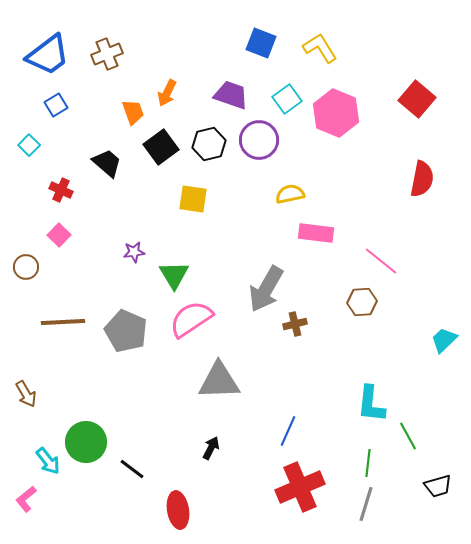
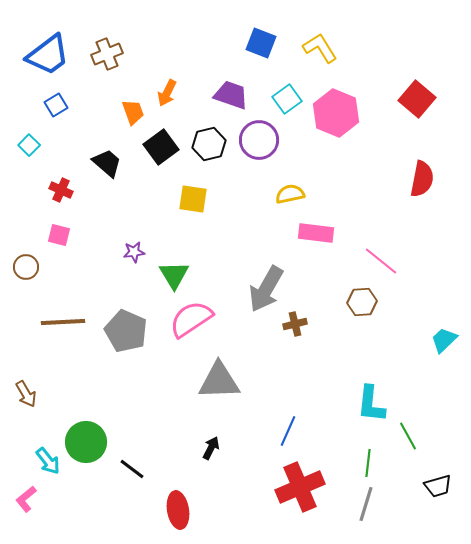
pink square at (59, 235): rotated 30 degrees counterclockwise
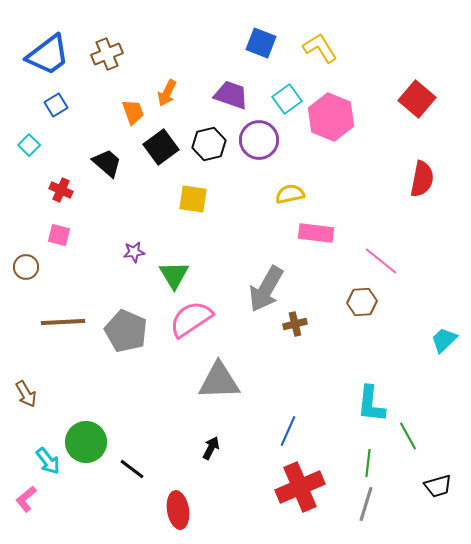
pink hexagon at (336, 113): moved 5 px left, 4 px down
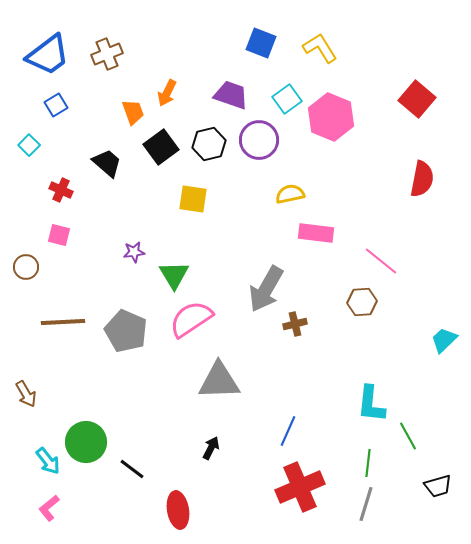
pink L-shape at (26, 499): moved 23 px right, 9 px down
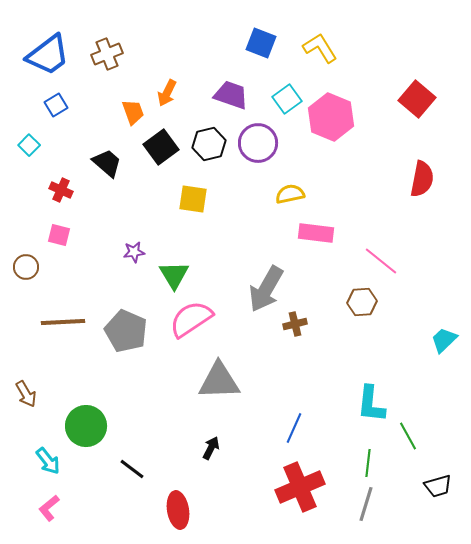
purple circle at (259, 140): moved 1 px left, 3 px down
blue line at (288, 431): moved 6 px right, 3 px up
green circle at (86, 442): moved 16 px up
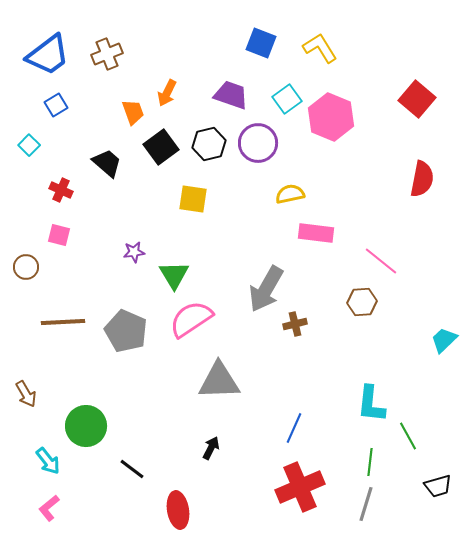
green line at (368, 463): moved 2 px right, 1 px up
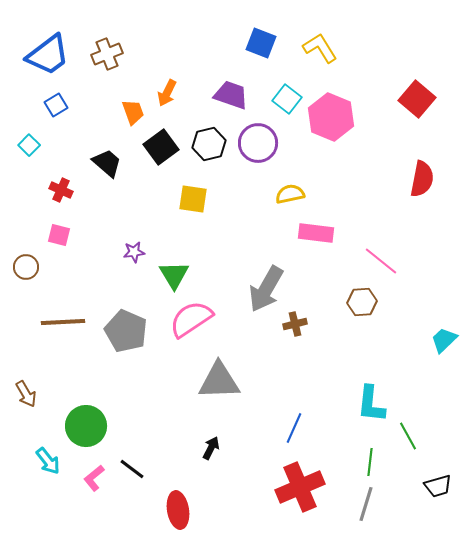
cyan square at (287, 99): rotated 16 degrees counterclockwise
pink L-shape at (49, 508): moved 45 px right, 30 px up
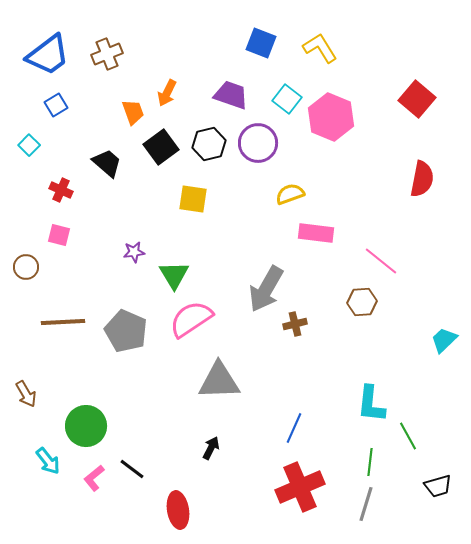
yellow semicircle at (290, 194): rotated 8 degrees counterclockwise
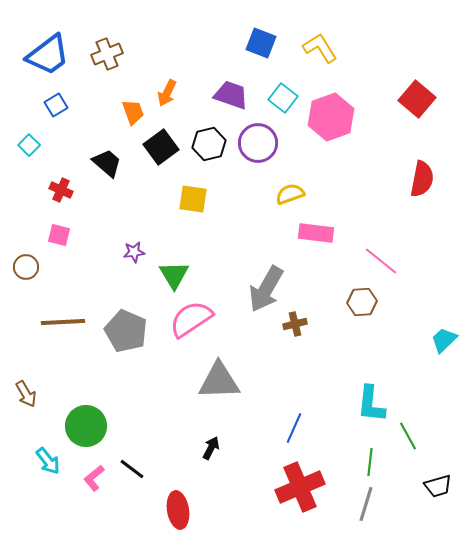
cyan square at (287, 99): moved 4 px left, 1 px up
pink hexagon at (331, 117): rotated 18 degrees clockwise
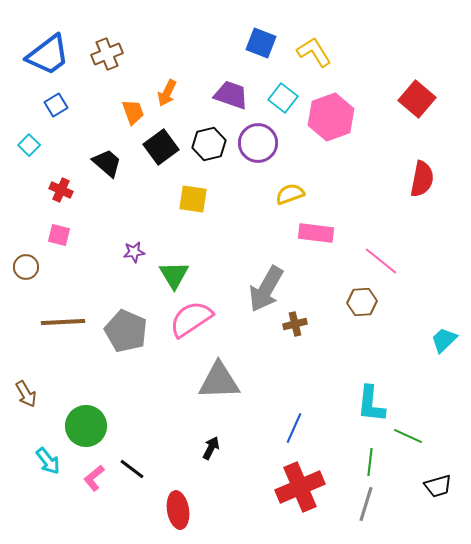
yellow L-shape at (320, 48): moved 6 px left, 4 px down
green line at (408, 436): rotated 36 degrees counterclockwise
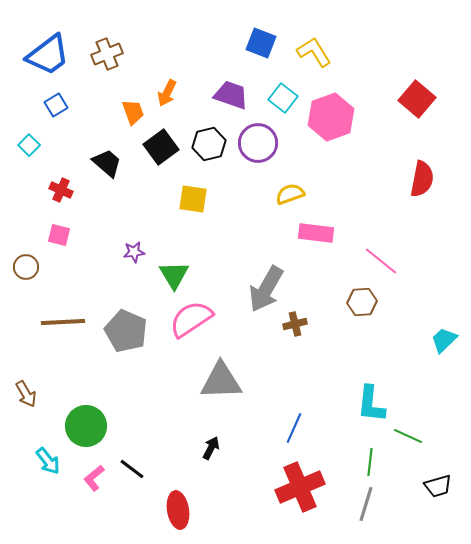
gray triangle at (219, 381): moved 2 px right
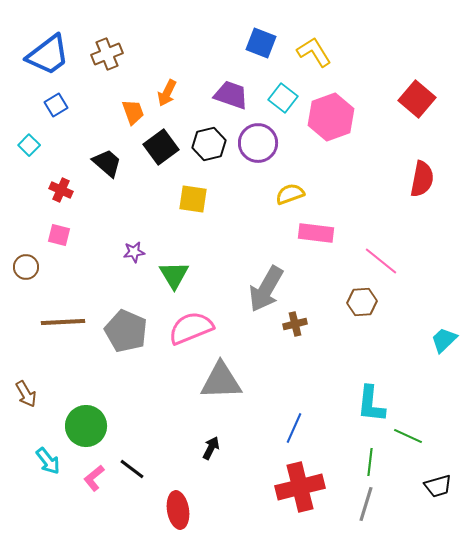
pink semicircle at (191, 319): moved 9 px down; rotated 12 degrees clockwise
red cross at (300, 487): rotated 9 degrees clockwise
